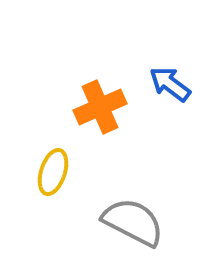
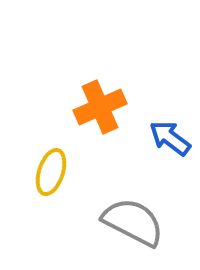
blue arrow: moved 54 px down
yellow ellipse: moved 2 px left
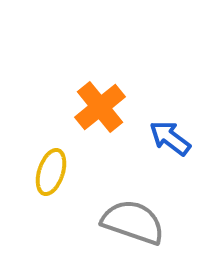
orange cross: rotated 15 degrees counterclockwise
gray semicircle: rotated 8 degrees counterclockwise
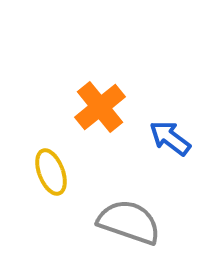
yellow ellipse: rotated 39 degrees counterclockwise
gray semicircle: moved 4 px left
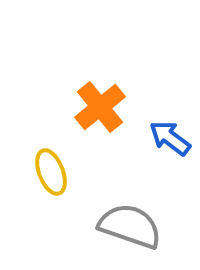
gray semicircle: moved 1 px right, 4 px down
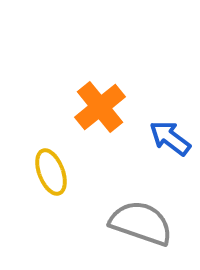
gray semicircle: moved 11 px right, 3 px up
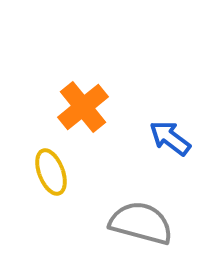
orange cross: moved 17 px left
gray semicircle: rotated 4 degrees counterclockwise
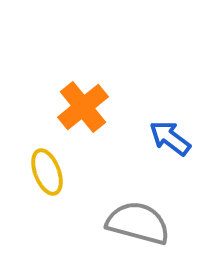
yellow ellipse: moved 4 px left
gray semicircle: moved 3 px left
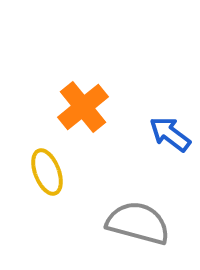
blue arrow: moved 4 px up
